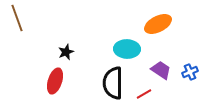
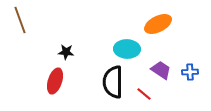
brown line: moved 3 px right, 2 px down
black star: rotated 28 degrees clockwise
blue cross: rotated 21 degrees clockwise
black semicircle: moved 1 px up
red line: rotated 70 degrees clockwise
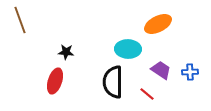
cyan ellipse: moved 1 px right
red line: moved 3 px right
